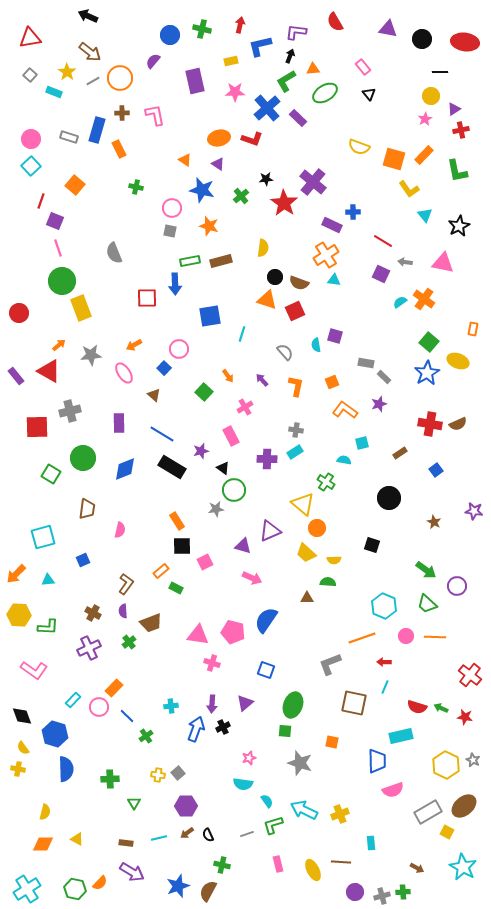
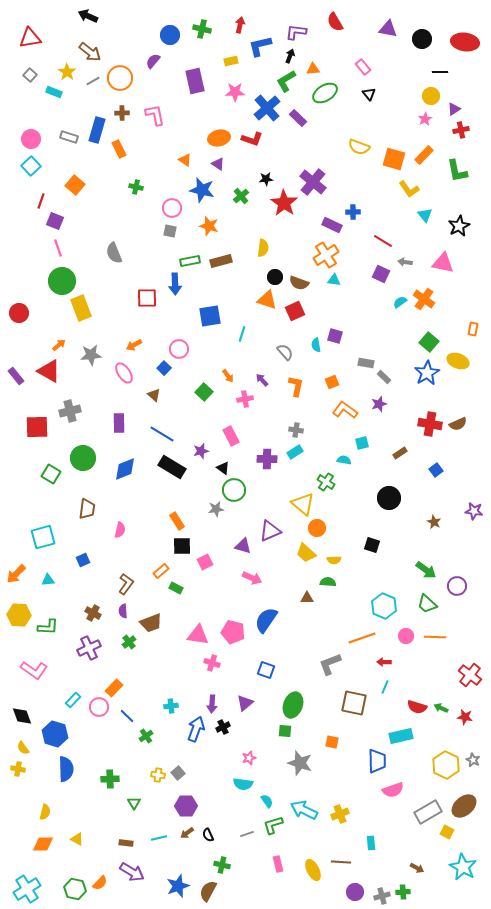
pink cross at (245, 407): moved 8 px up; rotated 21 degrees clockwise
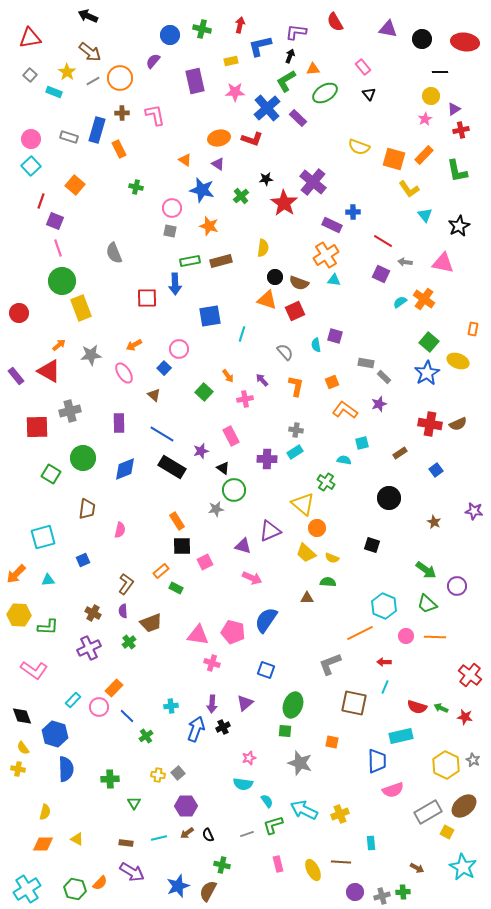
yellow semicircle at (334, 560): moved 2 px left, 2 px up; rotated 24 degrees clockwise
orange line at (362, 638): moved 2 px left, 5 px up; rotated 8 degrees counterclockwise
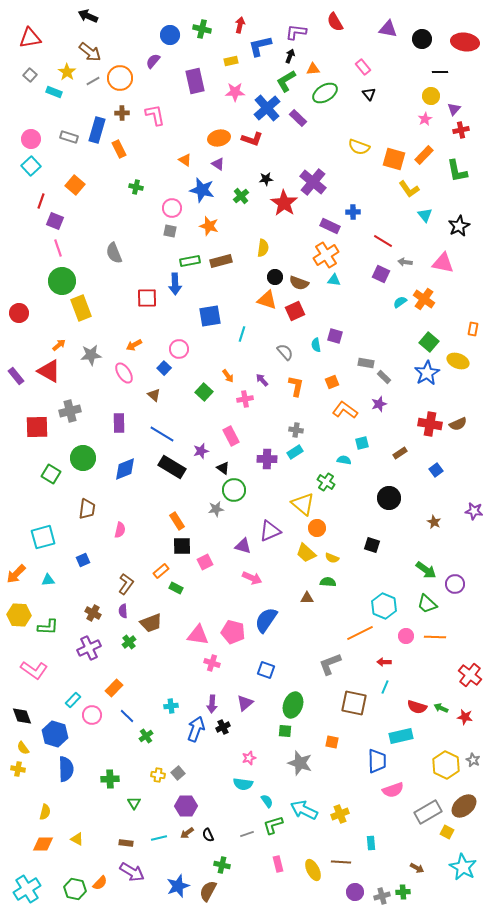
purple triangle at (454, 109): rotated 16 degrees counterclockwise
purple rectangle at (332, 225): moved 2 px left, 1 px down
purple circle at (457, 586): moved 2 px left, 2 px up
pink circle at (99, 707): moved 7 px left, 8 px down
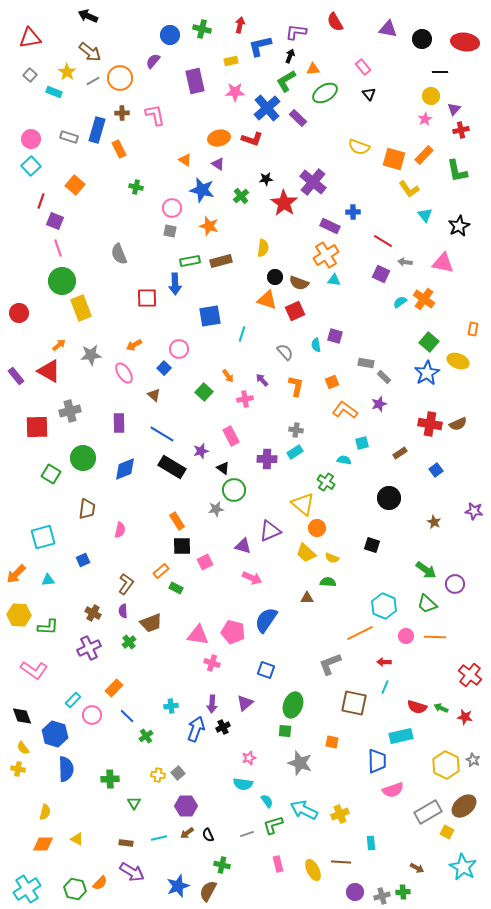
gray semicircle at (114, 253): moved 5 px right, 1 px down
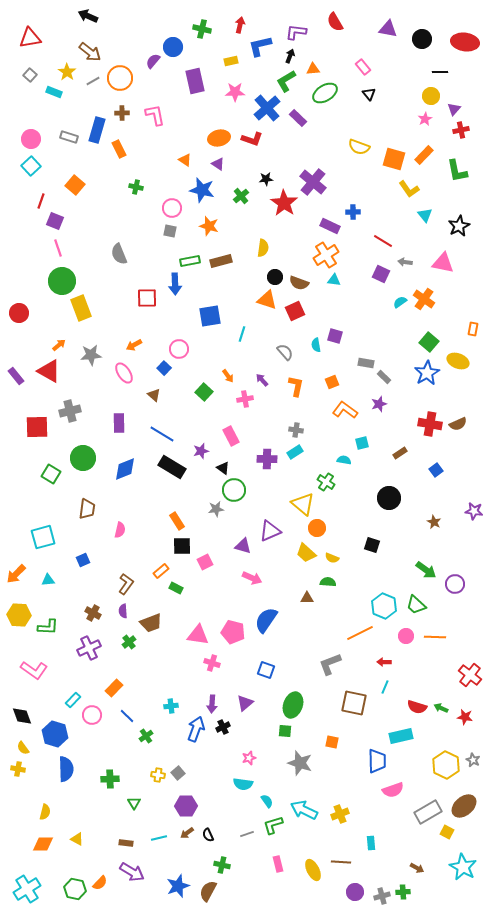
blue circle at (170, 35): moved 3 px right, 12 px down
green trapezoid at (427, 604): moved 11 px left, 1 px down
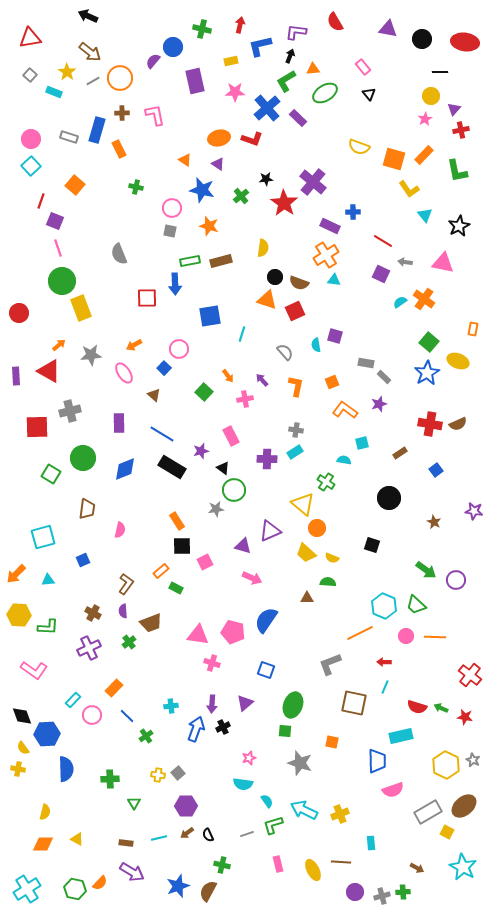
purple rectangle at (16, 376): rotated 36 degrees clockwise
purple circle at (455, 584): moved 1 px right, 4 px up
blue hexagon at (55, 734): moved 8 px left; rotated 20 degrees counterclockwise
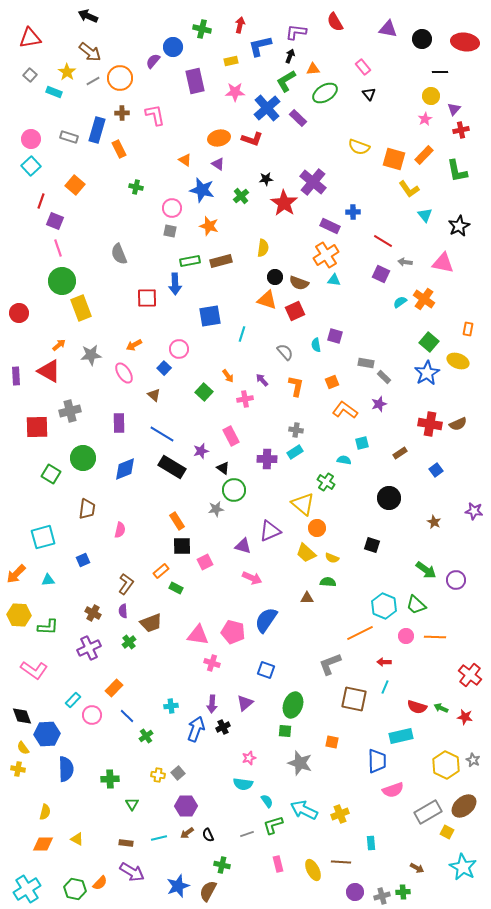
orange rectangle at (473, 329): moved 5 px left
brown square at (354, 703): moved 4 px up
green triangle at (134, 803): moved 2 px left, 1 px down
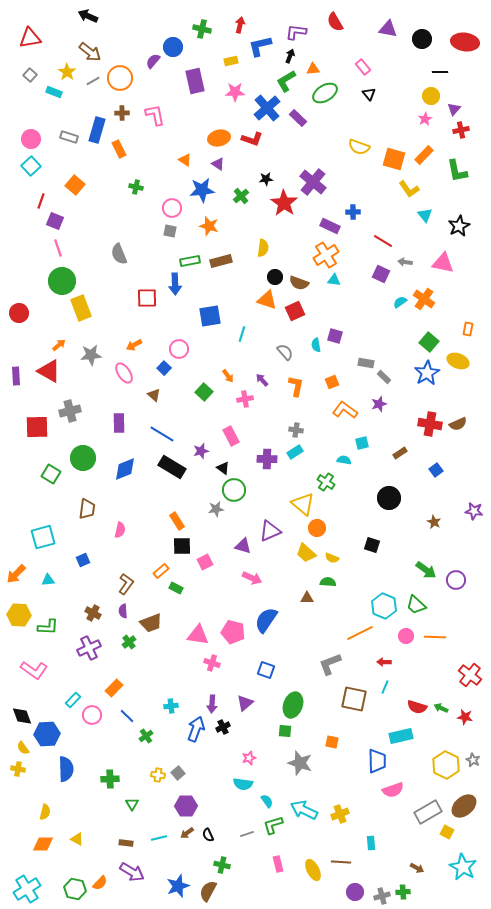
blue star at (202, 190): rotated 20 degrees counterclockwise
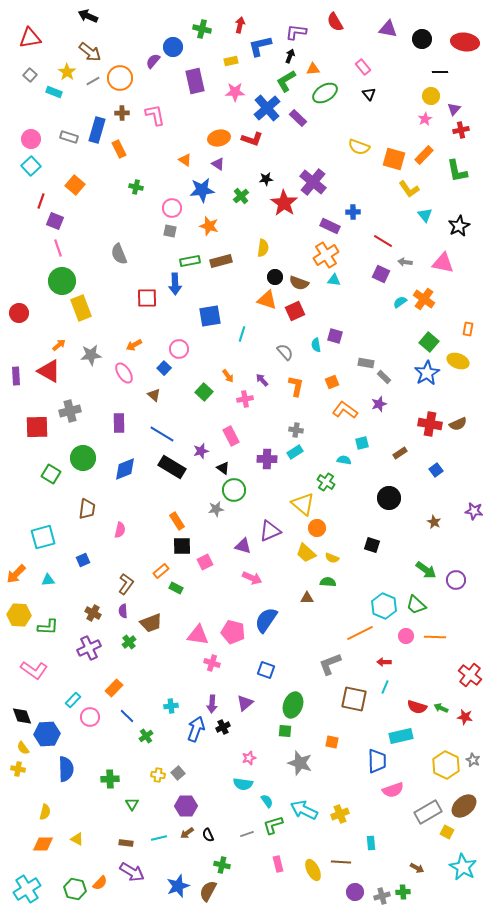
pink circle at (92, 715): moved 2 px left, 2 px down
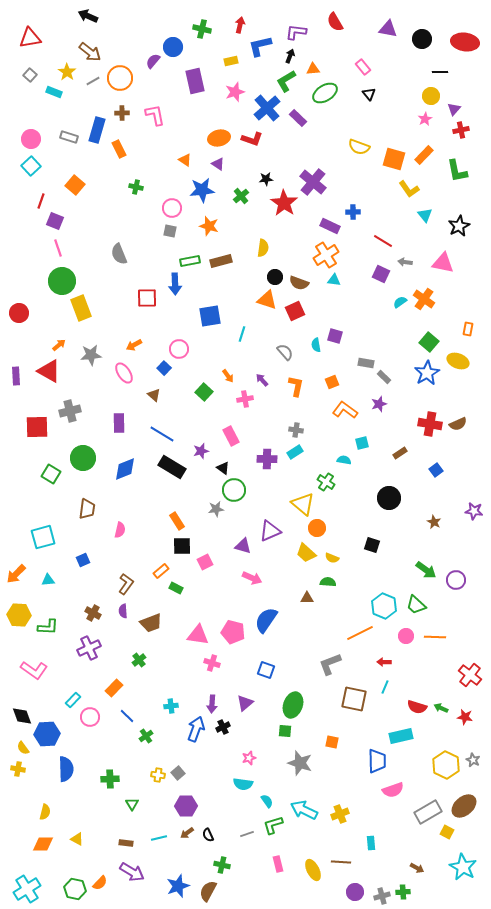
pink star at (235, 92): rotated 18 degrees counterclockwise
green cross at (129, 642): moved 10 px right, 18 px down
